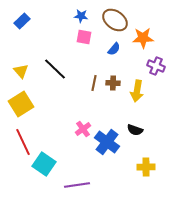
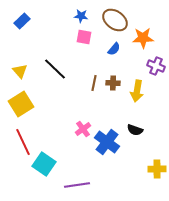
yellow triangle: moved 1 px left
yellow cross: moved 11 px right, 2 px down
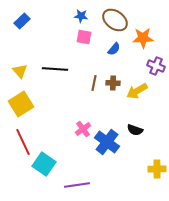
black line: rotated 40 degrees counterclockwise
yellow arrow: rotated 50 degrees clockwise
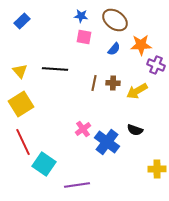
orange star: moved 2 px left, 7 px down
purple cross: moved 1 px up
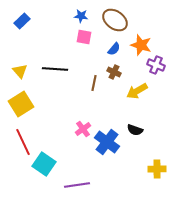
orange star: rotated 20 degrees clockwise
brown cross: moved 1 px right, 11 px up; rotated 24 degrees clockwise
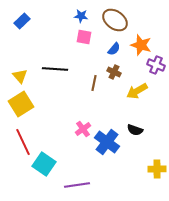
yellow triangle: moved 5 px down
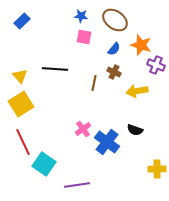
yellow arrow: rotated 20 degrees clockwise
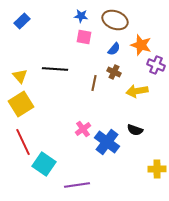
brown ellipse: rotated 15 degrees counterclockwise
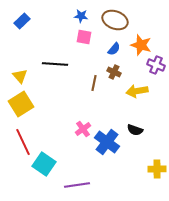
black line: moved 5 px up
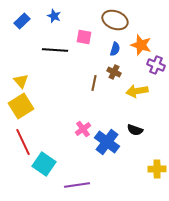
blue star: moved 27 px left; rotated 16 degrees clockwise
blue semicircle: moved 1 px right; rotated 24 degrees counterclockwise
black line: moved 14 px up
yellow triangle: moved 1 px right, 5 px down
yellow square: moved 2 px down
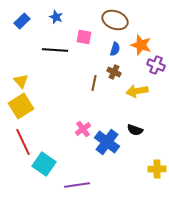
blue star: moved 2 px right, 1 px down
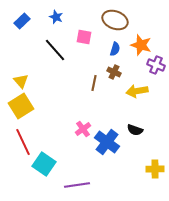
black line: rotated 45 degrees clockwise
yellow cross: moved 2 px left
